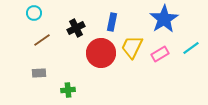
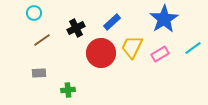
blue rectangle: rotated 36 degrees clockwise
cyan line: moved 2 px right
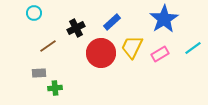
brown line: moved 6 px right, 6 px down
green cross: moved 13 px left, 2 px up
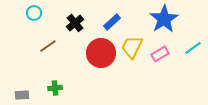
black cross: moved 1 px left, 5 px up; rotated 12 degrees counterclockwise
gray rectangle: moved 17 px left, 22 px down
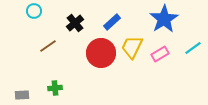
cyan circle: moved 2 px up
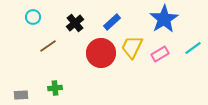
cyan circle: moved 1 px left, 6 px down
gray rectangle: moved 1 px left
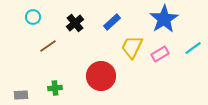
red circle: moved 23 px down
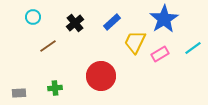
yellow trapezoid: moved 3 px right, 5 px up
gray rectangle: moved 2 px left, 2 px up
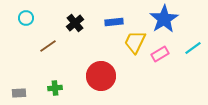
cyan circle: moved 7 px left, 1 px down
blue rectangle: moved 2 px right; rotated 36 degrees clockwise
